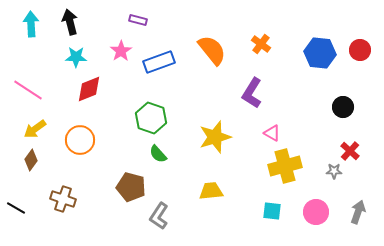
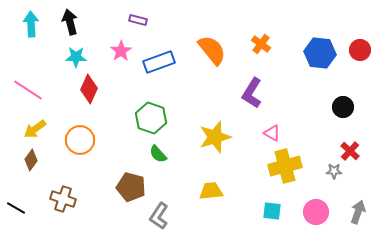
red diamond: rotated 44 degrees counterclockwise
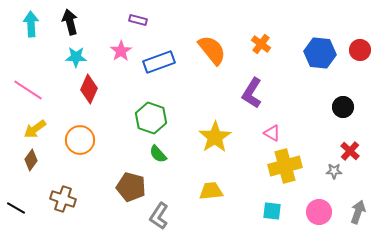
yellow star: rotated 16 degrees counterclockwise
pink circle: moved 3 px right
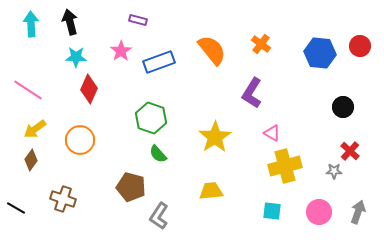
red circle: moved 4 px up
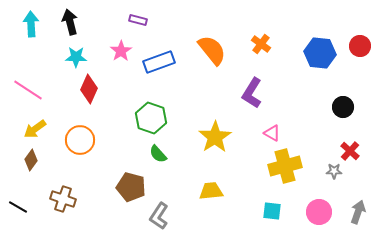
black line: moved 2 px right, 1 px up
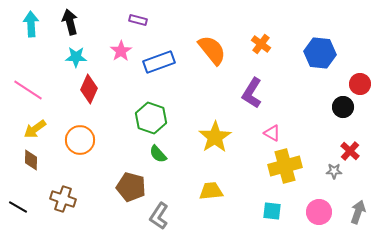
red circle: moved 38 px down
brown diamond: rotated 35 degrees counterclockwise
